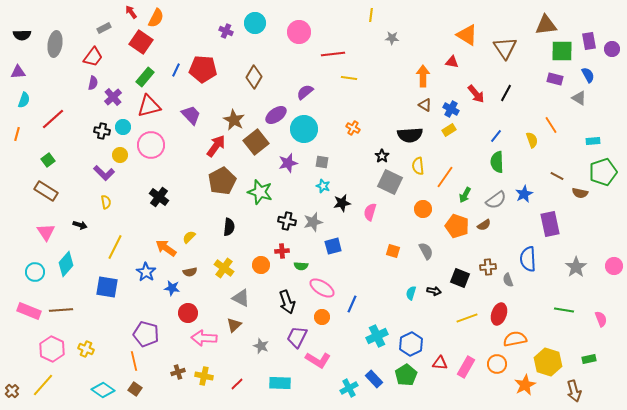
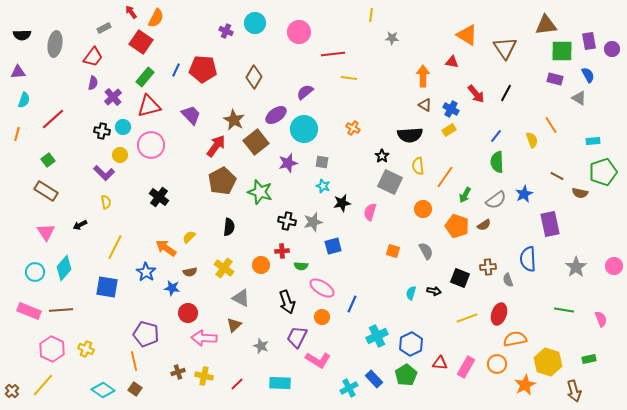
black arrow at (80, 225): rotated 136 degrees clockwise
cyan diamond at (66, 264): moved 2 px left, 4 px down
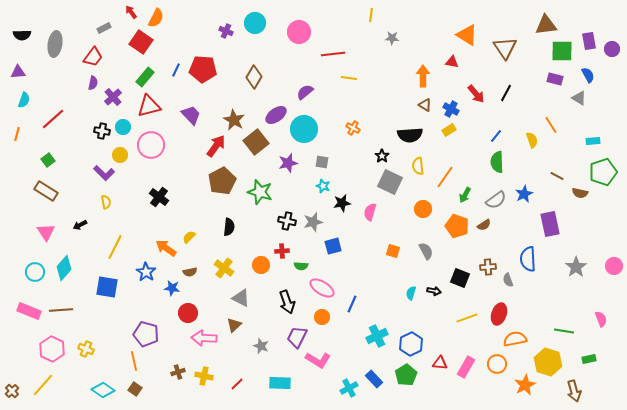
green line at (564, 310): moved 21 px down
